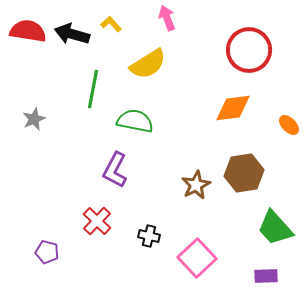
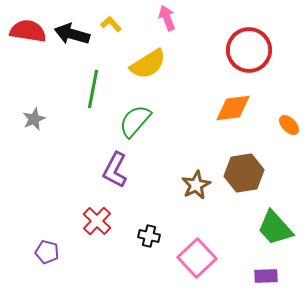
green semicircle: rotated 60 degrees counterclockwise
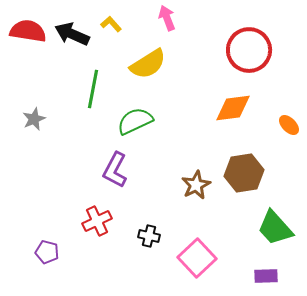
black arrow: rotated 8 degrees clockwise
green semicircle: rotated 24 degrees clockwise
red cross: rotated 20 degrees clockwise
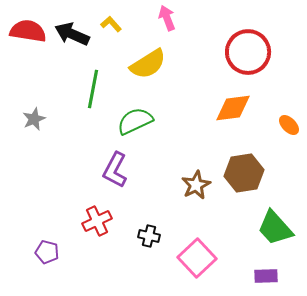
red circle: moved 1 px left, 2 px down
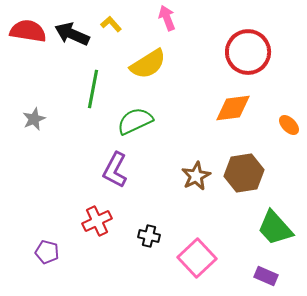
brown star: moved 9 px up
purple rectangle: rotated 25 degrees clockwise
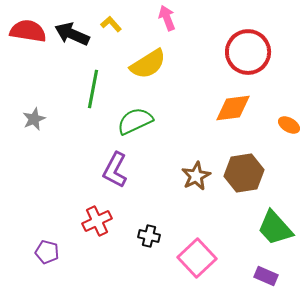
orange ellipse: rotated 15 degrees counterclockwise
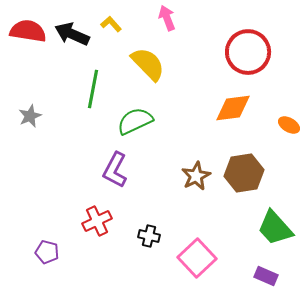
yellow semicircle: rotated 102 degrees counterclockwise
gray star: moved 4 px left, 3 px up
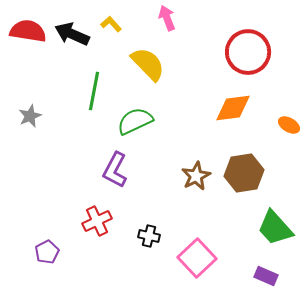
green line: moved 1 px right, 2 px down
purple pentagon: rotated 30 degrees clockwise
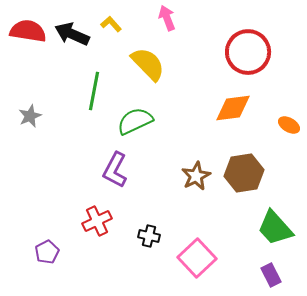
purple rectangle: moved 5 px right, 1 px up; rotated 40 degrees clockwise
